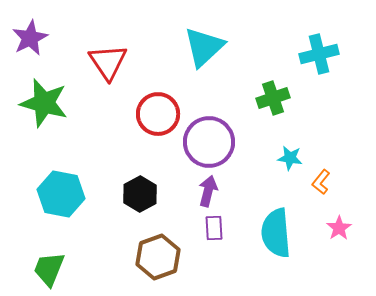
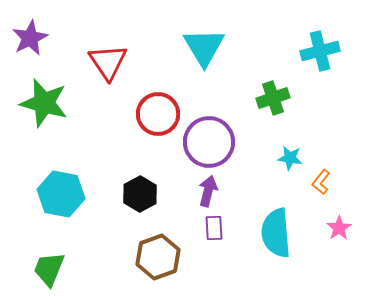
cyan triangle: rotated 18 degrees counterclockwise
cyan cross: moved 1 px right, 3 px up
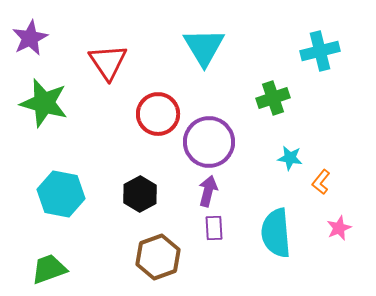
pink star: rotated 10 degrees clockwise
green trapezoid: rotated 48 degrees clockwise
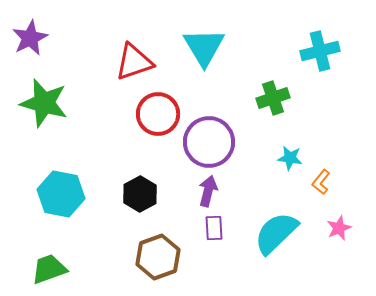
red triangle: moved 26 px right; rotated 45 degrees clockwise
cyan semicircle: rotated 51 degrees clockwise
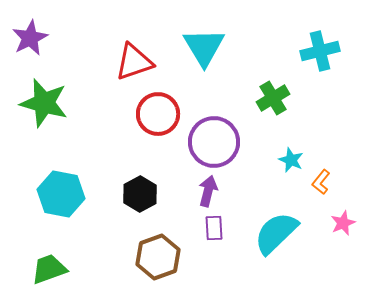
green cross: rotated 12 degrees counterclockwise
purple circle: moved 5 px right
cyan star: moved 1 px right, 2 px down; rotated 15 degrees clockwise
pink star: moved 4 px right, 5 px up
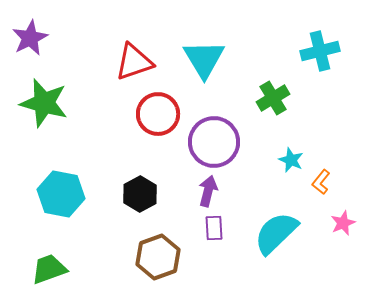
cyan triangle: moved 12 px down
